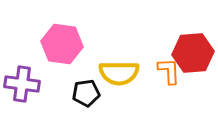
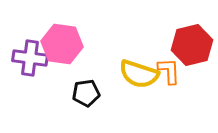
red hexagon: moved 1 px left, 8 px up; rotated 9 degrees counterclockwise
yellow semicircle: moved 20 px right, 1 px down; rotated 18 degrees clockwise
purple cross: moved 8 px right, 26 px up
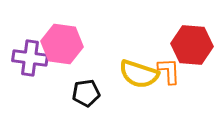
red hexagon: rotated 18 degrees clockwise
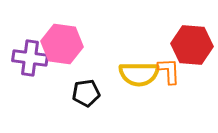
yellow semicircle: rotated 18 degrees counterclockwise
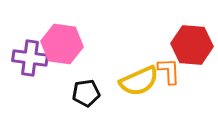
yellow semicircle: moved 7 px down; rotated 24 degrees counterclockwise
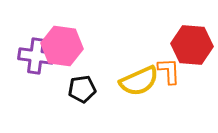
pink hexagon: moved 2 px down
purple cross: moved 6 px right, 2 px up
black pentagon: moved 4 px left, 4 px up
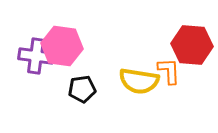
yellow semicircle: rotated 33 degrees clockwise
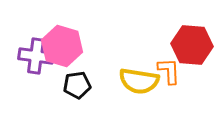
pink hexagon: rotated 9 degrees clockwise
black pentagon: moved 5 px left, 4 px up
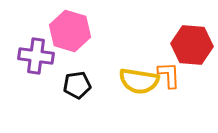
pink hexagon: moved 8 px right, 15 px up
orange L-shape: moved 4 px down
